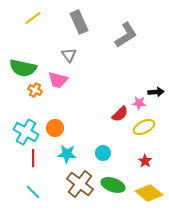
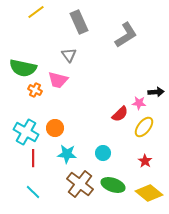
yellow line: moved 3 px right, 6 px up
yellow ellipse: rotated 25 degrees counterclockwise
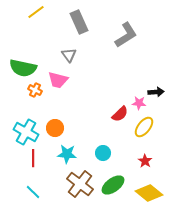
green ellipse: rotated 55 degrees counterclockwise
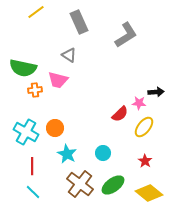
gray triangle: rotated 21 degrees counterclockwise
orange cross: rotated 32 degrees counterclockwise
cyan star: rotated 24 degrees clockwise
red line: moved 1 px left, 8 px down
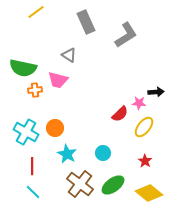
gray rectangle: moved 7 px right
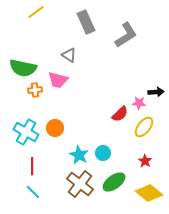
cyan star: moved 12 px right, 1 px down
green ellipse: moved 1 px right, 3 px up
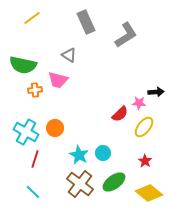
yellow line: moved 4 px left, 6 px down
green semicircle: moved 3 px up
red line: moved 3 px right, 7 px up; rotated 18 degrees clockwise
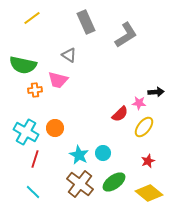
red star: moved 3 px right; rotated 16 degrees clockwise
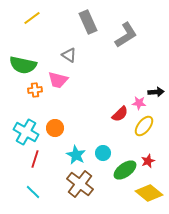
gray rectangle: moved 2 px right
yellow ellipse: moved 1 px up
cyan star: moved 3 px left
green ellipse: moved 11 px right, 12 px up
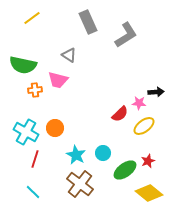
yellow ellipse: rotated 15 degrees clockwise
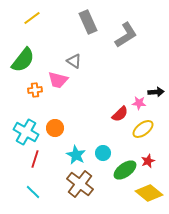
gray triangle: moved 5 px right, 6 px down
green semicircle: moved 5 px up; rotated 64 degrees counterclockwise
yellow ellipse: moved 1 px left, 3 px down
